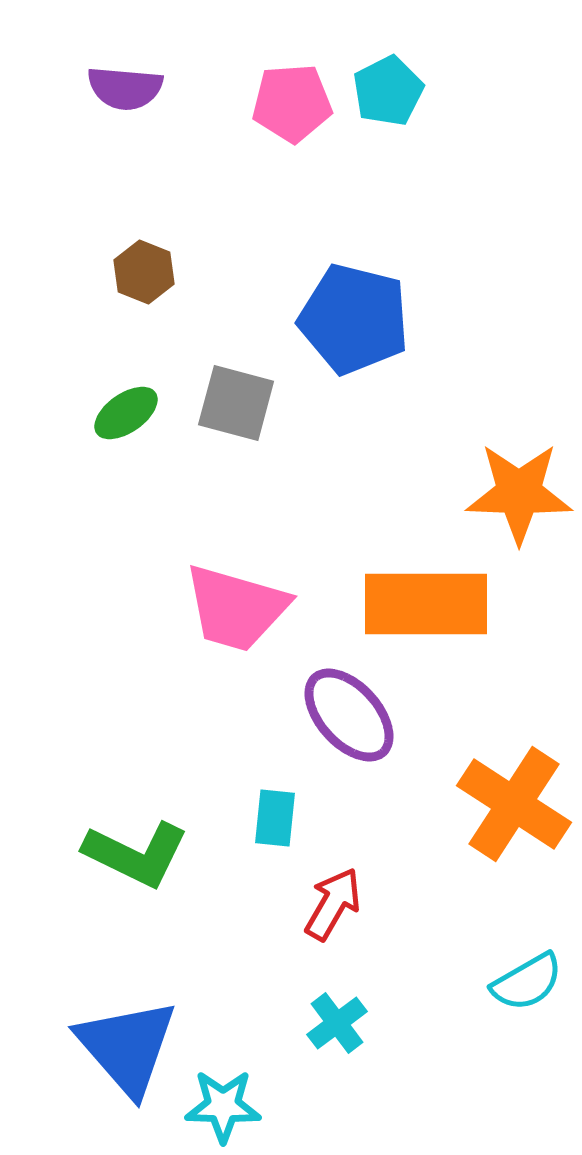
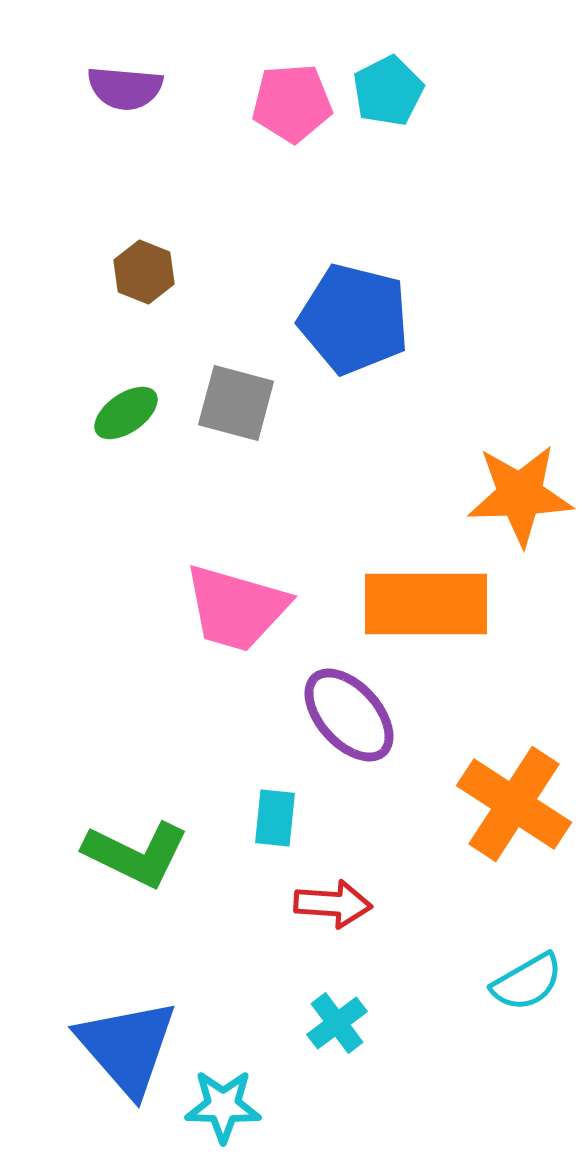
orange star: moved 1 px right, 2 px down; rotated 4 degrees counterclockwise
red arrow: rotated 64 degrees clockwise
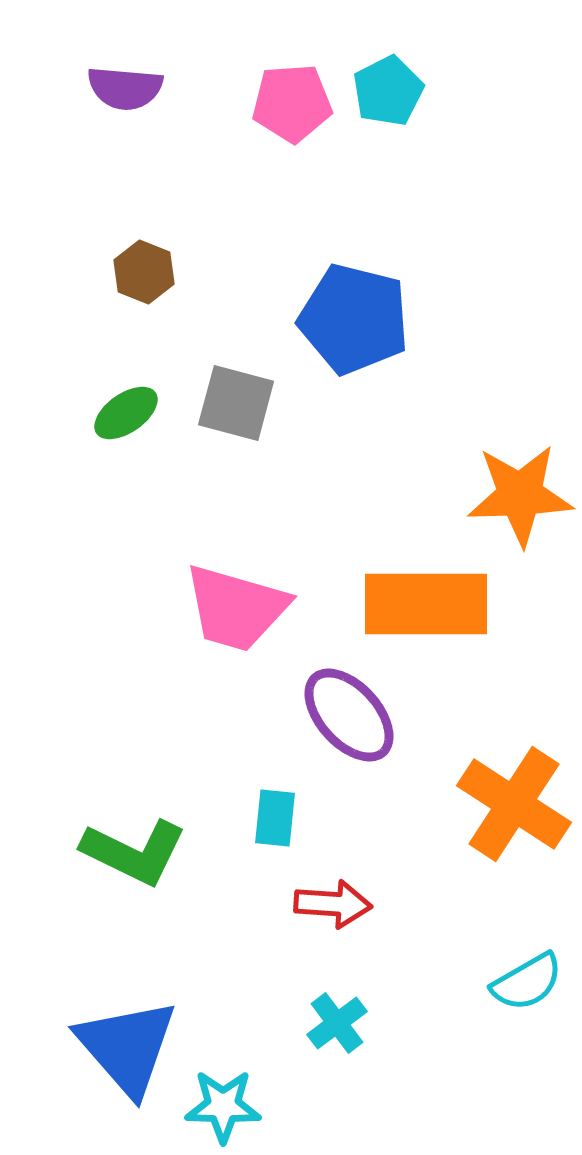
green L-shape: moved 2 px left, 2 px up
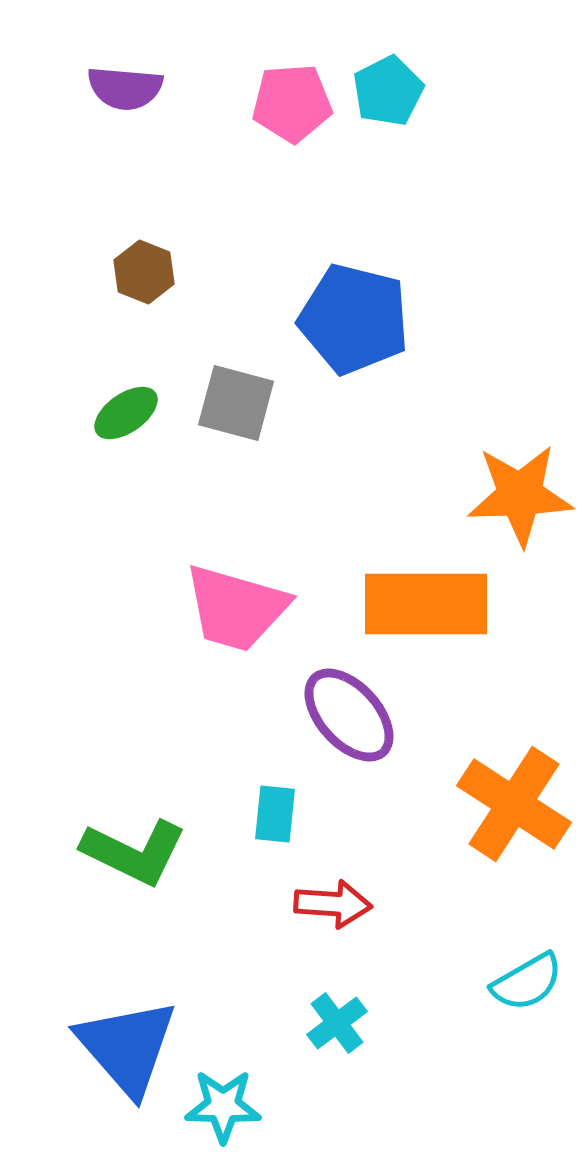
cyan rectangle: moved 4 px up
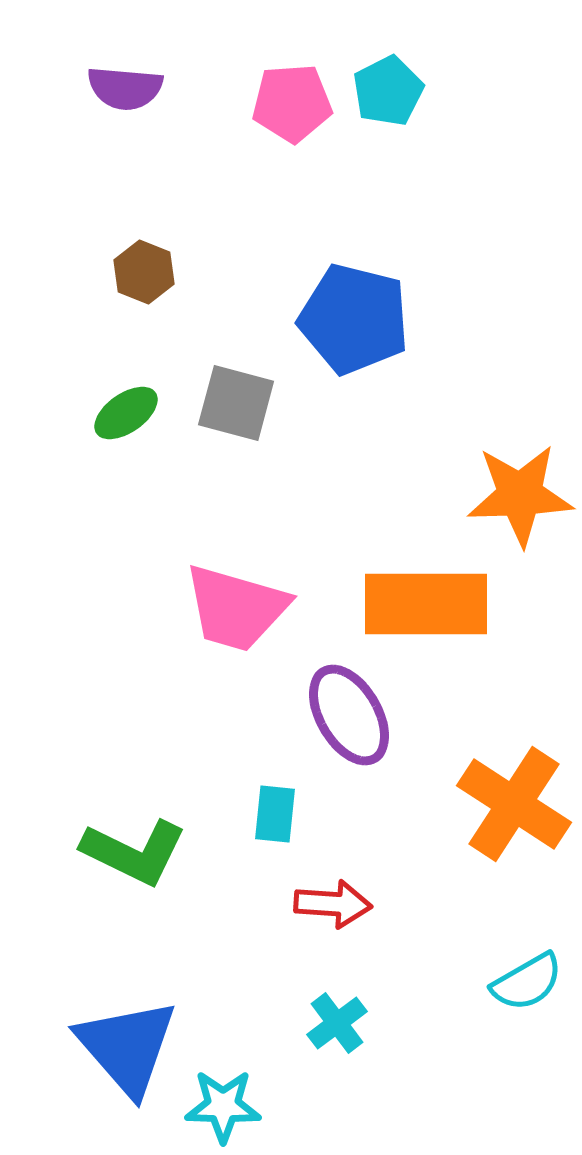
purple ellipse: rotated 12 degrees clockwise
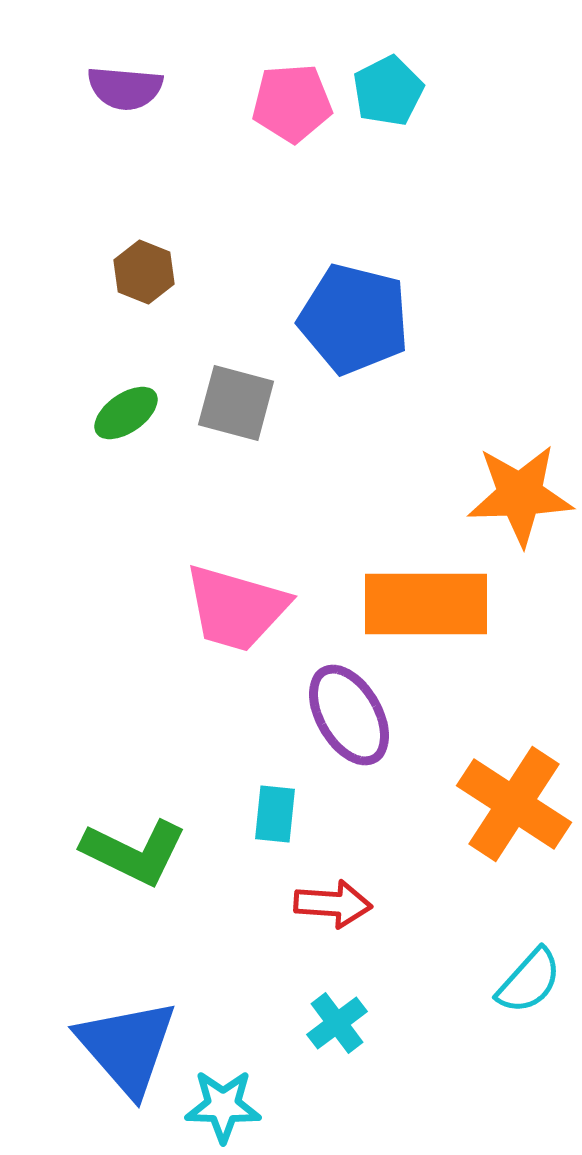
cyan semicircle: moved 2 px right, 1 px up; rotated 18 degrees counterclockwise
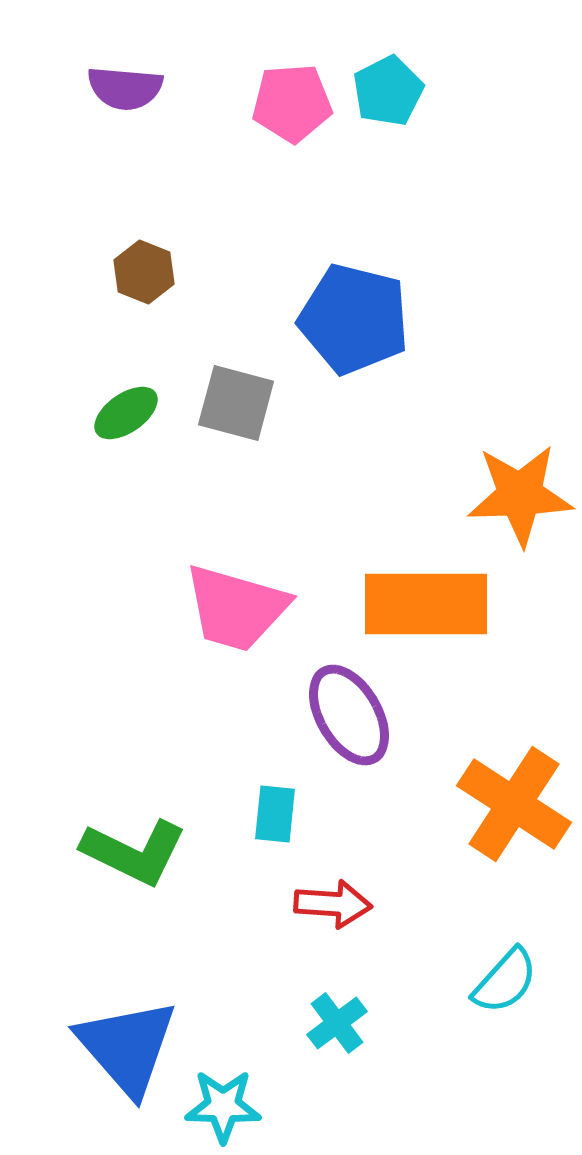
cyan semicircle: moved 24 px left
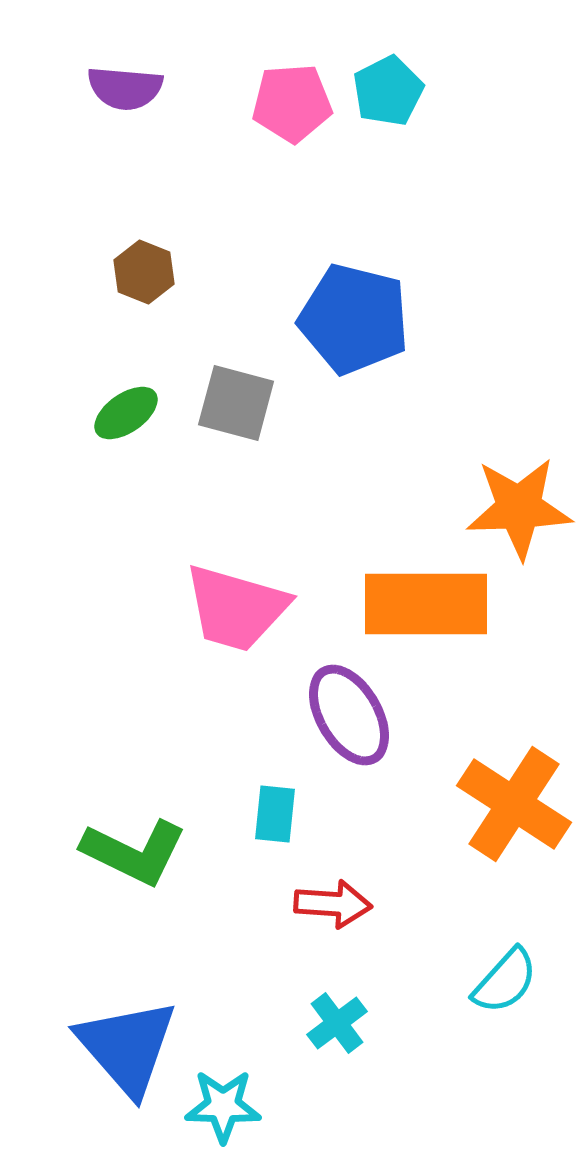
orange star: moved 1 px left, 13 px down
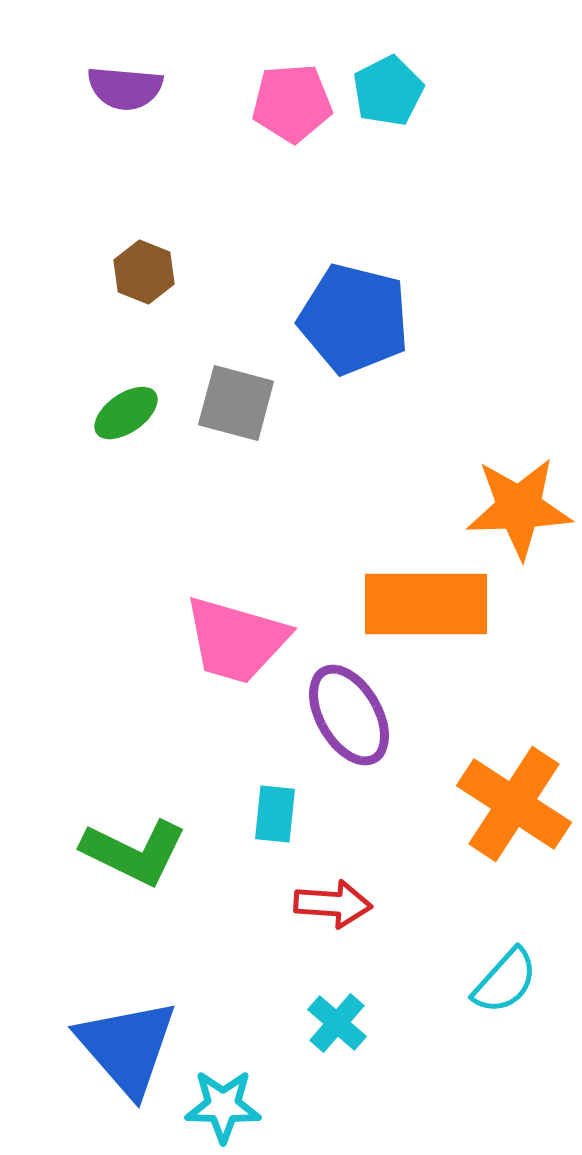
pink trapezoid: moved 32 px down
cyan cross: rotated 12 degrees counterclockwise
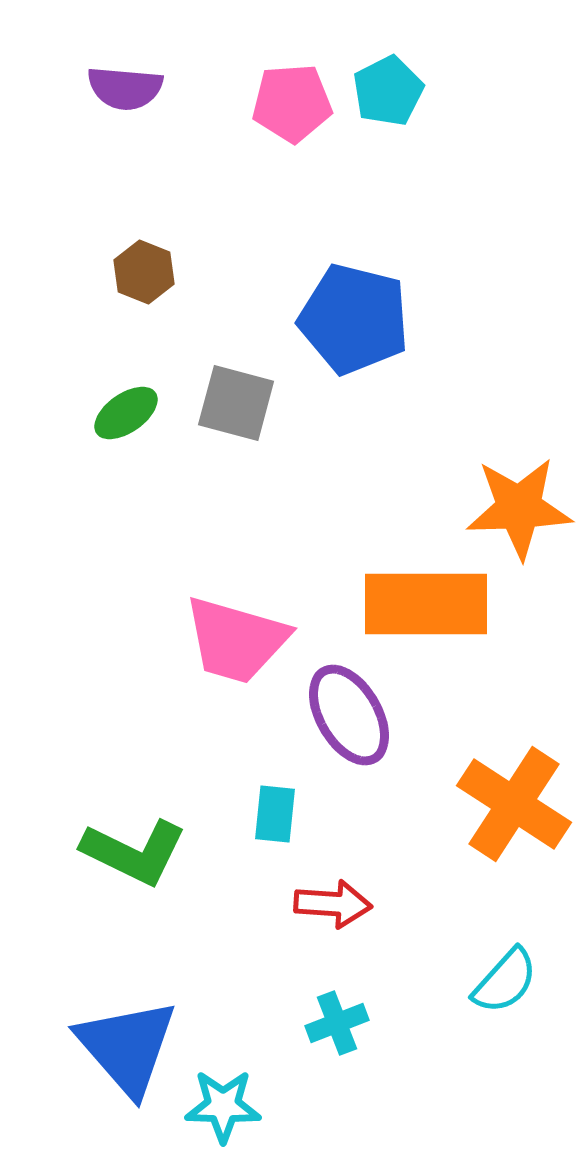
cyan cross: rotated 28 degrees clockwise
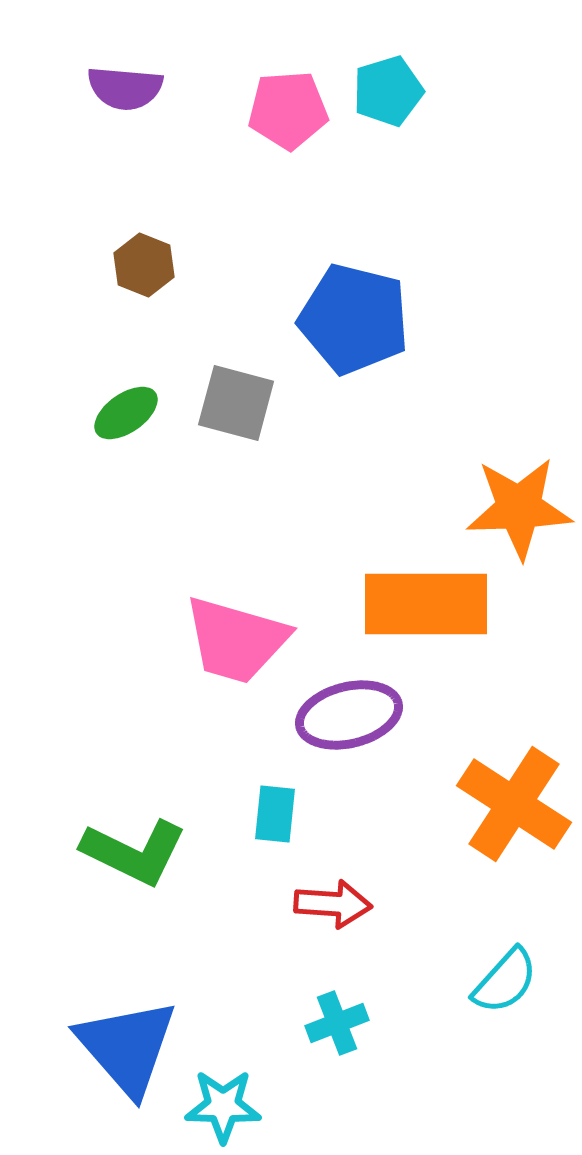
cyan pentagon: rotated 10 degrees clockwise
pink pentagon: moved 4 px left, 7 px down
brown hexagon: moved 7 px up
purple ellipse: rotated 74 degrees counterclockwise
